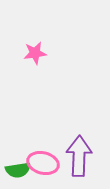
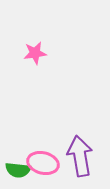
purple arrow: moved 1 px right; rotated 12 degrees counterclockwise
green semicircle: rotated 15 degrees clockwise
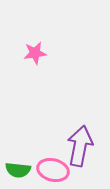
purple arrow: moved 10 px up; rotated 21 degrees clockwise
pink ellipse: moved 10 px right, 7 px down
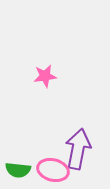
pink star: moved 10 px right, 23 px down
purple arrow: moved 2 px left, 3 px down
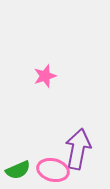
pink star: rotated 10 degrees counterclockwise
green semicircle: rotated 30 degrees counterclockwise
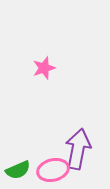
pink star: moved 1 px left, 8 px up
pink ellipse: rotated 28 degrees counterclockwise
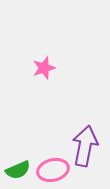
purple arrow: moved 7 px right, 3 px up
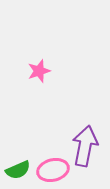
pink star: moved 5 px left, 3 px down
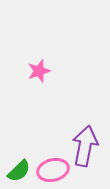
green semicircle: moved 1 px right, 1 px down; rotated 20 degrees counterclockwise
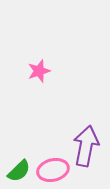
purple arrow: moved 1 px right
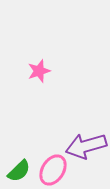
purple arrow: rotated 117 degrees counterclockwise
pink ellipse: rotated 44 degrees counterclockwise
